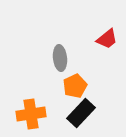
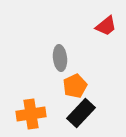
red trapezoid: moved 1 px left, 13 px up
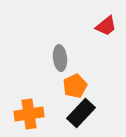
orange cross: moved 2 px left
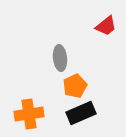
black rectangle: rotated 24 degrees clockwise
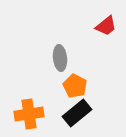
orange pentagon: rotated 20 degrees counterclockwise
black rectangle: moved 4 px left; rotated 16 degrees counterclockwise
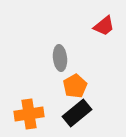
red trapezoid: moved 2 px left
orange pentagon: rotated 15 degrees clockwise
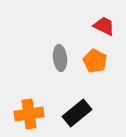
red trapezoid: rotated 115 degrees counterclockwise
orange pentagon: moved 20 px right, 25 px up; rotated 15 degrees counterclockwise
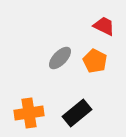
gray ellipse: rotated 50 degrees clockwise
orange cross: moved 1 px up
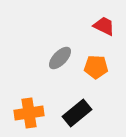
orange pentagon: moved 1 px right, 6 px down; rotated 25 degrees counterclockwise
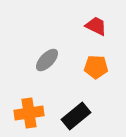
red trapezoid: moved 8 px left
gray ellipse: moved 13 px left, 2 px down
black rectangle: moved 1 px left, 3 px down
